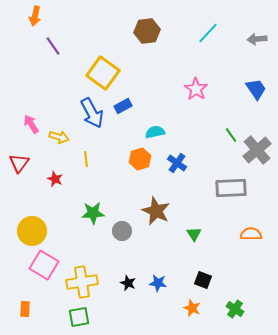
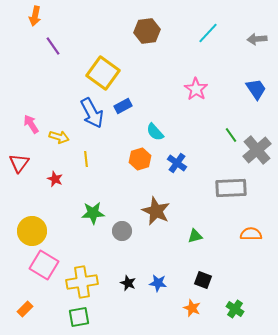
cyan semicircle: rotated 120 degrees counterclockwise
green triangle: moved 1 px right, 2 px down; rotated 49 degrees clockwise
orange rectangle: rotated 42 degrees clockwise
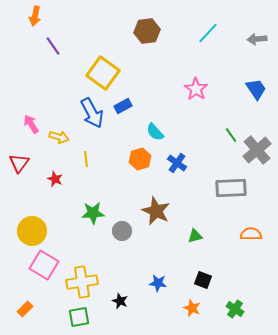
black star: moved 8 px left, 18 px down
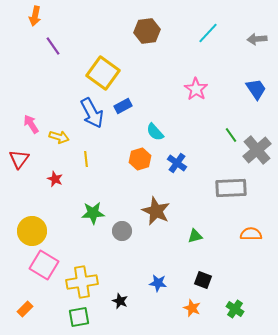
red triangle: moved 4 px up
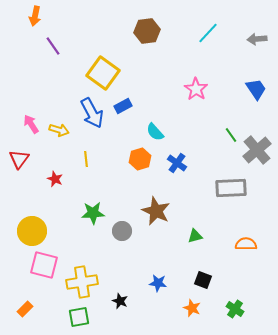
yellow arrow: moved 7 px up
orange semicircle: moved 5 px left, 10 px down
pink square: rotated 16 degrees counterclockwise
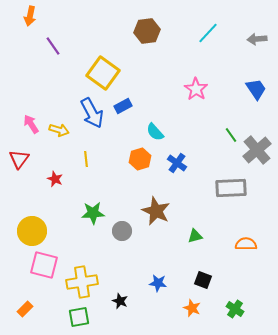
orange arrow: moved 5 px left
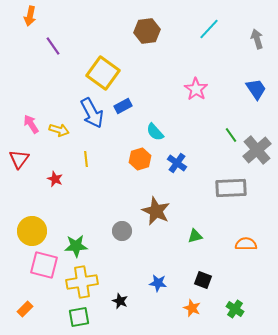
cyan line: moved 1 px right, 4 px up
gray arrow: rotated 78 degrees clockwise
green star: moved 17 px left, 33 px down
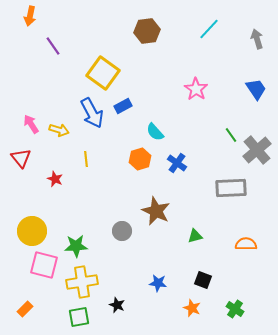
red triangle: moved 2 px right, 1 px up; rotated 15 degrees counterclockwise
black star: moved 3 px left, 4 px down
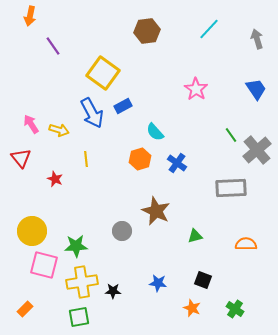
black star: moved 4 px left, 14 px up; rotated 21 degrees counterclockwise
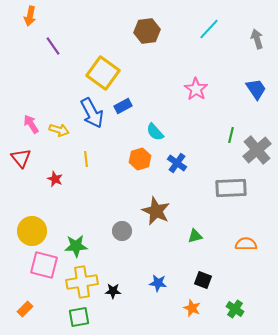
green line: rotated 49 degrees clockwise
